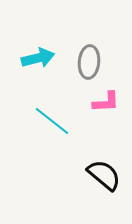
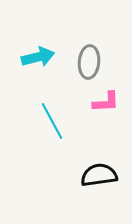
cyan arrow: moved 1 px up
cyan line: rotated 24 degrees clockwise
black semicircle: moved 5 px left; rotated 48 degrees counterclockwise
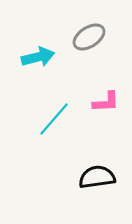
gray ellipse: moved 25 px up; rotated 52 degrees clockwise
cyan line: moved 2 px right, 2 px up; rotated 69 degrees clockwise
black semicircle: moved 2 px left, 2 px down
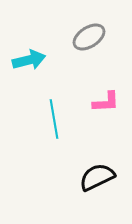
cyan arrow: moved 9 px left, 3 px down
cyan line: rotated 51 degrees counterclockwise
black semicircle: rotated 18 degrees counterclockwise
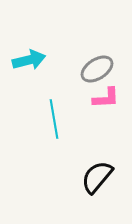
gray ellipse: moved 8 px right, 32 px down
pink L-shape: moved 4 px up
black semicircle: rotated 24 degrees counterclockwise
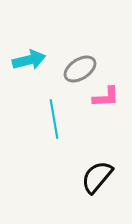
gray ellipse: moved 17 px left
pink L-shape: moved 1 px up
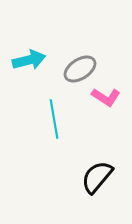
pink L-shape: rotated 36 degrees clockwise
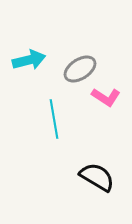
black semicircle: rotated 81 degrees clockwise
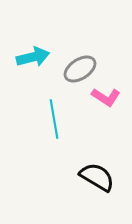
cyan arrow: moved 4 px right, 3 px up
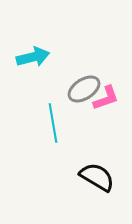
gray ellipse: moved 4 px right, 20 px down
pink L-shape: moved 1 px down; rotated 52 degrees counterclockwise
cyan line: moved 1 px left, 4 px down
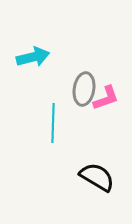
gray ellipse: rotated 48 degrees counterclockwise
cyan line: rotated 12 degrees clockwise
